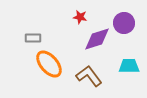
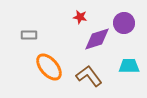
gray rectangle: moved 4 px left, 3 px up
orange ellipse: moved 3 px down
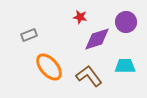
purple circle: moved 2 px right, 1 px up
gray rectangle: rotated 21 degrees counterclockwise
cyan trapezoid: moved 4 px left
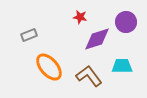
cyan trapezoid: moved 3 px left
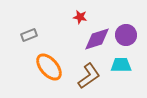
purple circle: moved 13 px down
cyan trapezoid: moved 1 px left, 1 px up
brown L-shape: rotated 92 degrees clockwise
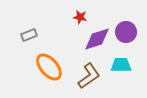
purple circle: moved 3 px up
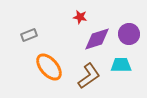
purple circle: moved 3 px right, 2 px down
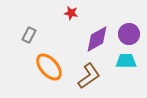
red star: moved 9 px left, 4 px up
gray rectangle: rotated 42 degrees counterclockwise
purple diamond: rotated 12 degrees counterclockwise
cyan trapezoid: moved 5 px right, 4 px up
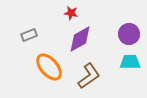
gray rectangle: rotated 42 degrees clockwise
purple diamond: moved 17 px left
cyan trapezoid: moved 4 px right, 1 px down
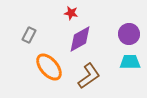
gray rectangle: rotated 42 degrees counterclockwise
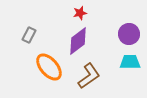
red star: moved 9 px right; rotated 24 degrees counterclockwise
purple diamond: moved 2 px left, 2 px down; rotated 8 degrees counterclockwise
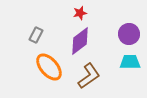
gray rectangle: moved 7 px right
purple diamond: moved 2 px right
